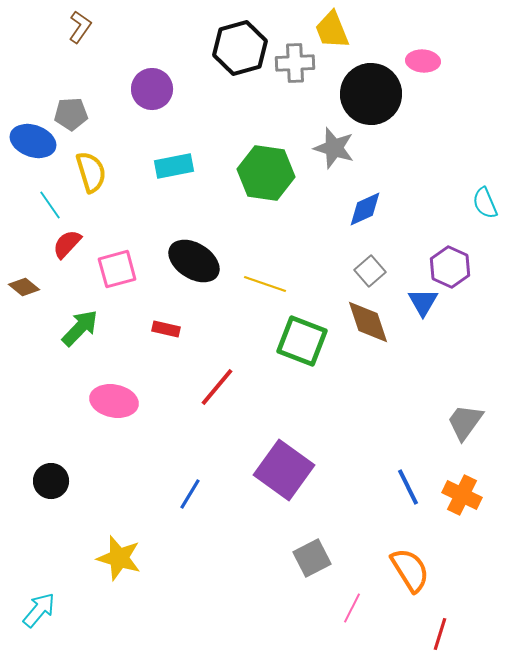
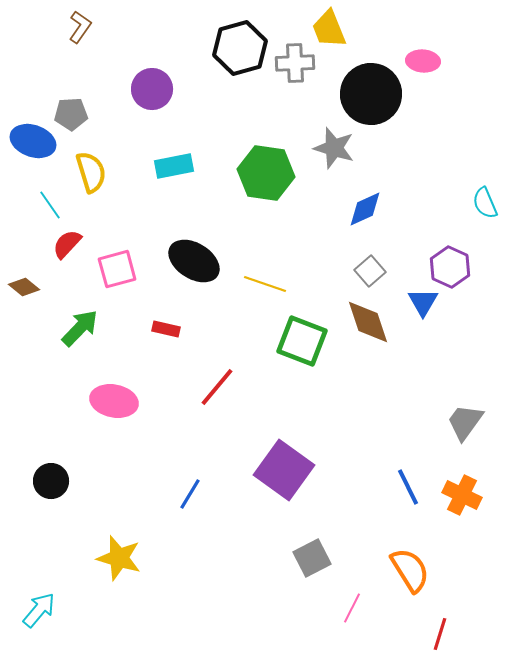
yellow trapezoid at (332, 30): moved 3 px left, 1 px up
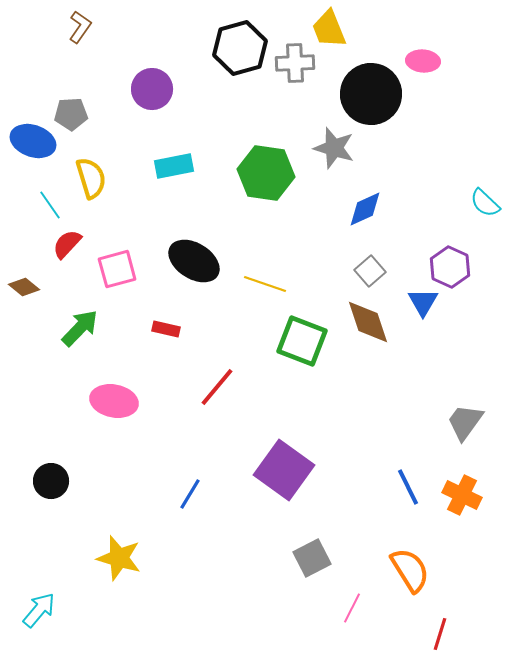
yellow semicircle at (91, 172): moved 6 px down
cyan semicircle at (485, 203): rotated 24 degrees counterclockwise
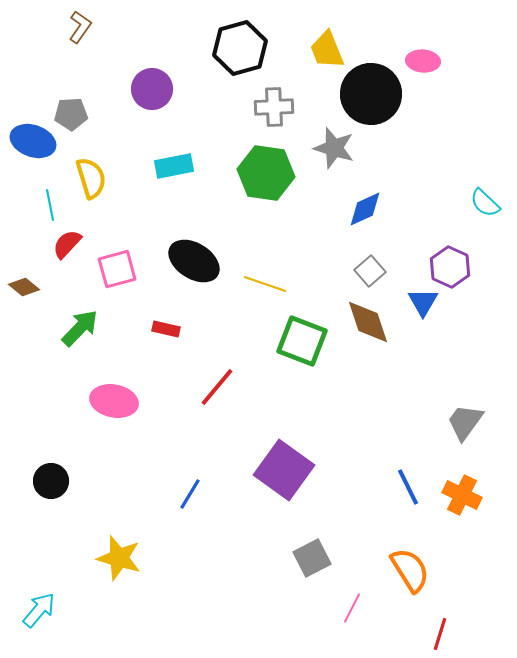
yellow trapezoid at (329, 29): moved 2 px left, 21 px down
gray cross at (295, 63): moved 21 px left, 44 px down
cyan line at (50, 205): rotated 24 degrees clockwise
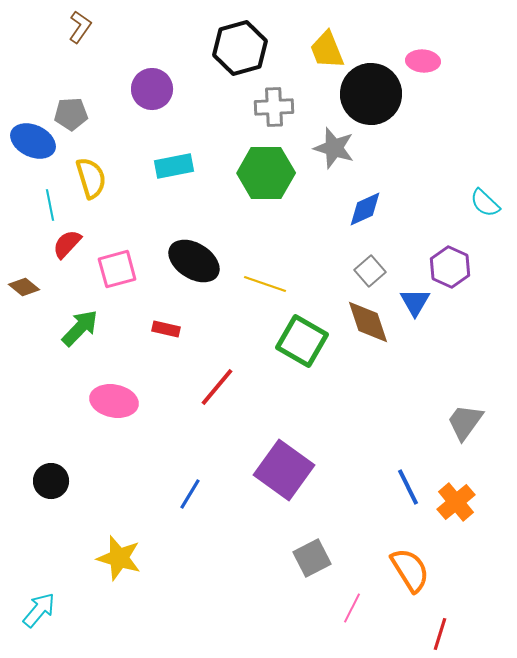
blue ellipse at (33, 141): rotated 6 degrees clockwise
green hexagon at (266, 173): rotated 8 degrees counterclockwise
blue triangle at (423, 302): moved 8 px left
green square at (302, 341): rotated 9 degrees clockwise
orange cross at (462, 495): moved 6 px left, 7 px down; rotated 24 degrees clockwise
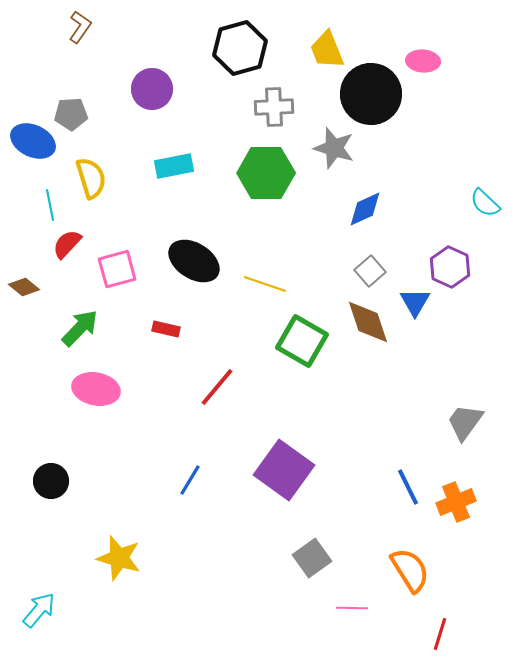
pink ellipse at (114, 401): moved 18 px left, 12 px up
blue line at (190, 494): moved 14 px up
orange cross at (456, 502): rotated 18 degrees clockwise
gray square at (312, 558): rotated 9 degrees counterclockwise
pink line at (352, 608): rotated 64 degrees clockwise
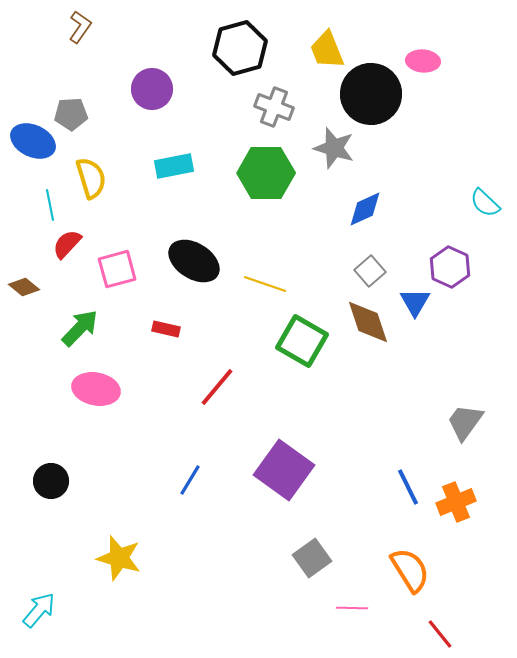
gray cross at (274, 107): rotated 24 degrees clockwise
red line at (440, 634): rotated 56 degrees counterclockwise
